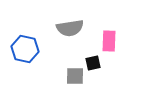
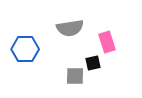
pink rectangle: moved 2 px left, 1 px down; rotated 20 degrees counterclockwise
blue hexagon: rotated 12 degrees counterclockwise
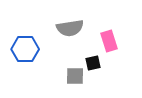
pink rectangle: moved 2 px right, 1 px up
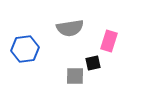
pink rectangle: rotated 35 degrees clockwise
blue hexagon: rotated 8 degrees counterclockwise
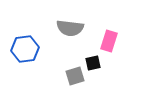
gray semicircle: rotated 16 degrees clockwise
gray square: rotated 18 degrees counterclockwise
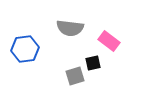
pink rectangle: rotated 70 degrees counterclockwise
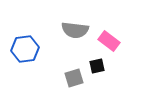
gray semicircle: moved 5 px right, 2 px down
black square: moved 4 px right, 3 px down
gray square: moved 1 px left, 2 px down
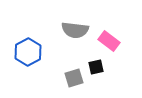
blue hexagon: moved 3 px right, 3 px down; rotated 20 degrees counterclockwise
black square: moved 1 px left, 1 px down
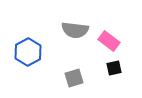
black square: moved 18 px right, 1 px down
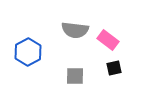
pink rectangle: moved 1 px left, 1 px up
gray square: moved 1 px right, 2 px up; rotated 18 degrees clockwise
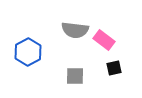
pink rectangle: moved 4 px left
